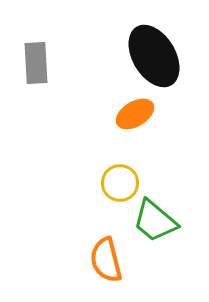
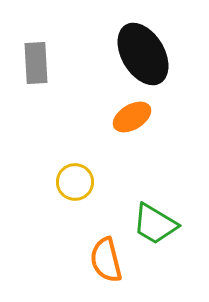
black ellipse: moved 11 px left, 2 px up
orange ellipse: moved 3 px left, 3 px down
yellow circle: moved 45 px left, 1 px up
green trapezoid: moved 3 px down; rotated 9 degrees counterclockwise
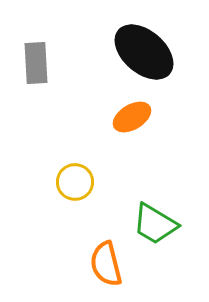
black ellipse: moved 1 px right, 2 px up; rotated 18 degrees counterclockwise
orange semicircle: moved 4 px down
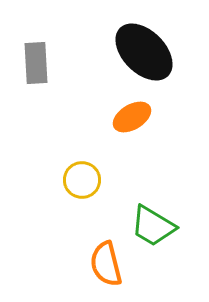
black ellipse: rotated 4 degrees clockwise
yellow circle: moved 7 px right, 2 px up
green trapezoid: moved 2 px left, 2 px down
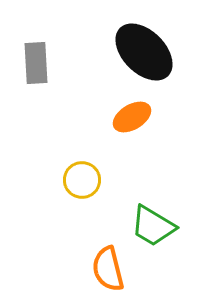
orange semicircle: moved 2 px right, 5 px down
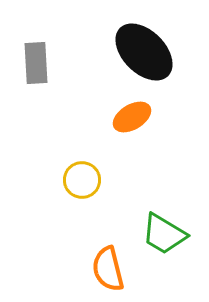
green trapezoid: moved 11 px right, 8 px down
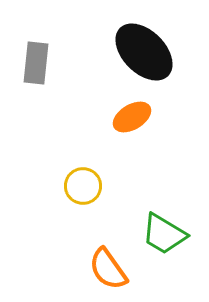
gray rectangle: rotated 9 degrees clockwise
yellow circle: moved 1 px right, 6 px down
orange semicircle: rotated 21 degrees counterclockwise
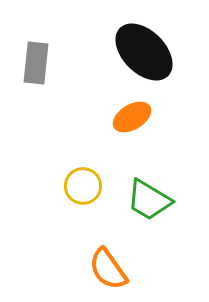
green trapezoid: moved 15 px left, 34 px up
